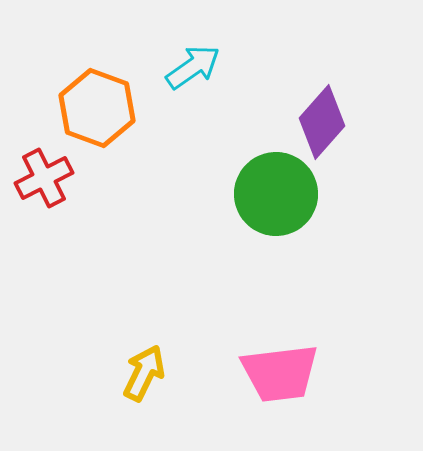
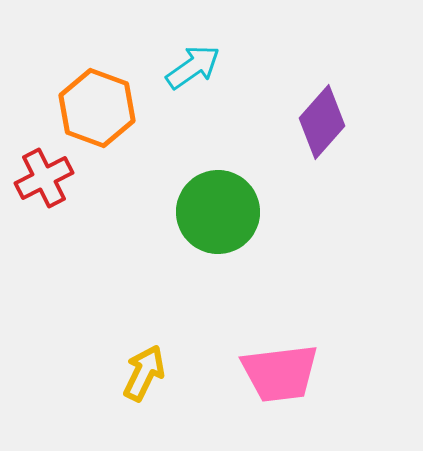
green circle: moved 58 px left, 18 px down
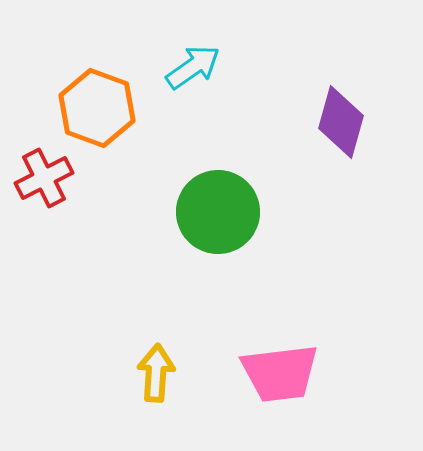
purple diamond: moved 19 px right; rotated 26 degrees counterclockwise
yellow arrow: moved 12 px right; rotated 22 degrees counterclockwise
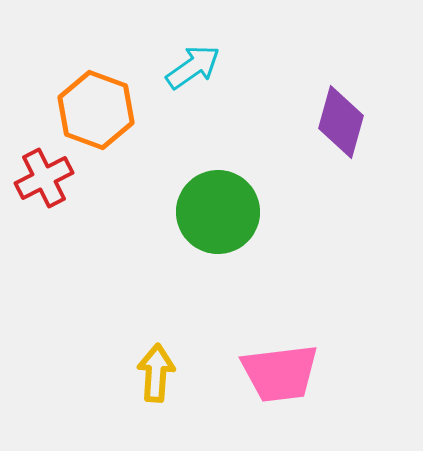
orange hexagon: moved 1 px left, 2 px down
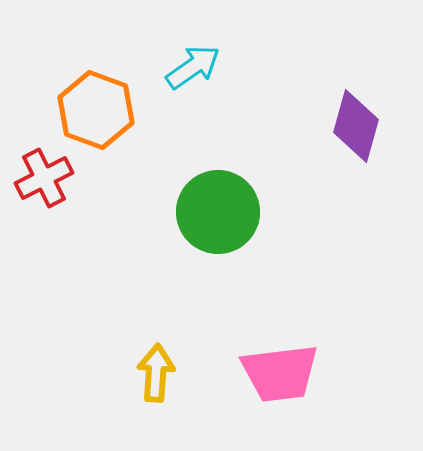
purple diamond: moved 15 px right, 4 px down
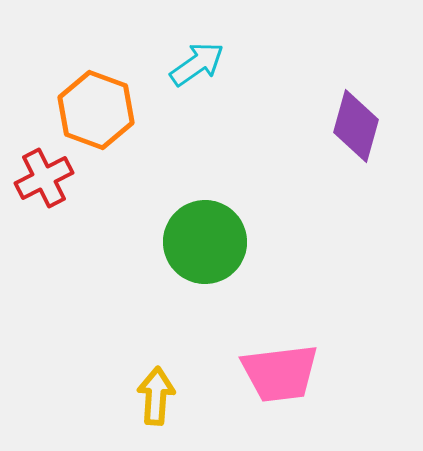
cyan arrow: moved 4 px right, 3 px up
green circle: moved 13 px left, 30 px down
yellow arrow: moved 23 px down
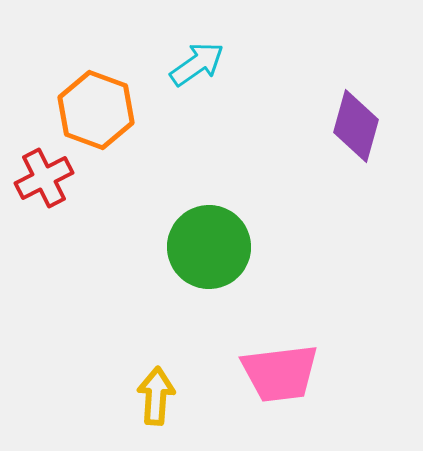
green circle: moved 4 px right, 5 px down
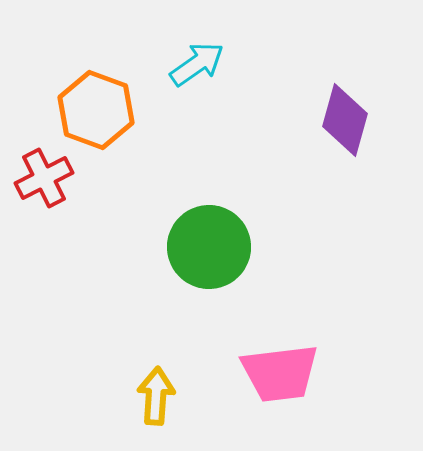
purple diamond: moved 11 px left, 6 px up
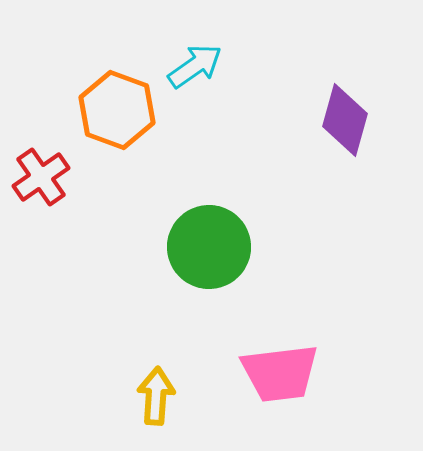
cyan arrow: moved 2 px left, 2 px down
orange hexagon: moved 21 px right
red cross: moved 3 px left, 1 px up; rotated 8 degrees counterclockwise
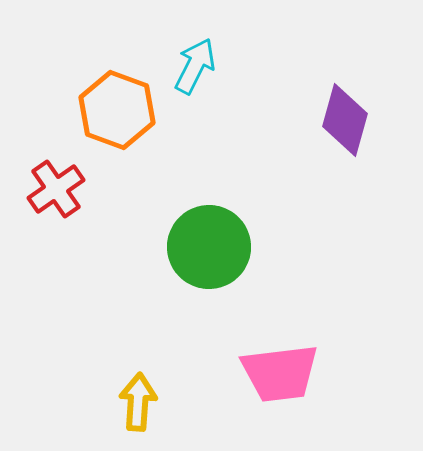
cyan arrow: rotated 28 degrees counterclockwise
red cross: moved 15 px right, 12 px down
yellow arrow: moved 18 px left, 6 px down
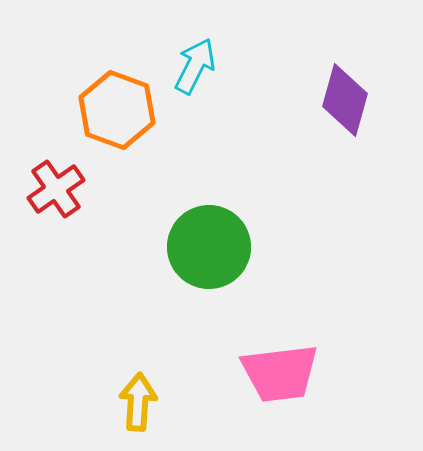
purple diamond: moved 20 px up
